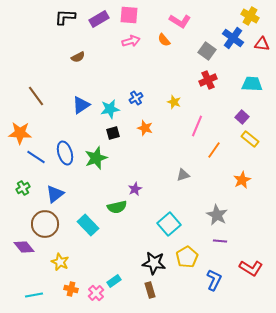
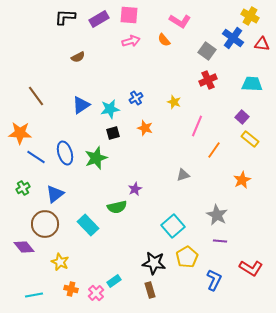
cyan square at (169, 224): moved 4 px right, 2 px down
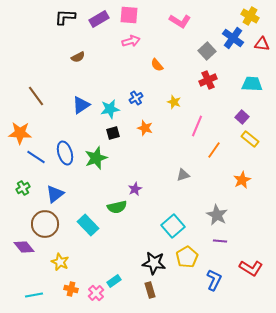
orange semicircle at (164, 40): moved 7 px left, 25 px down
gray square at (207, 51): rotated 12 degrees clockwise
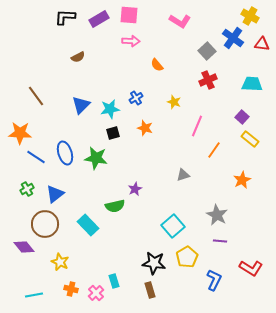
pink arrow at (131, 41): rotated 18 degrees clockwise
blue triangle at (81, 105): rotated 12 degrees counterclockwise
green star at (96, 158): rotated 30 degrees clockwise
green cross at (23, 188): moved 4 px right, 1 px down
green semicircle at (117, 207): moved 2 px left, 1 px up
cyan rectangle at (114, 281): rotated 72 degrees counterclockwise
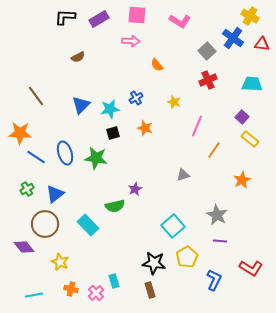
pink square at (129, 15): moved 8 px right
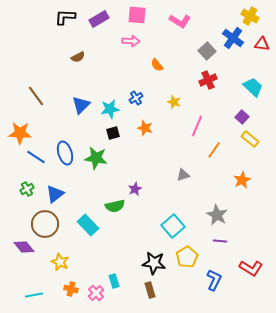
cyan trapezoid at (252, 84): moved 1 px right, 3 px down; rotated 40 degrees clockwise
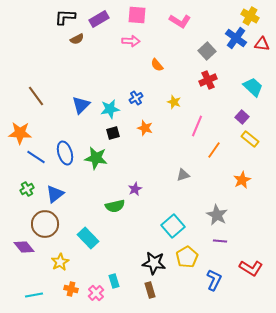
blue cross at (233, 38): moved 3 px right
brown semicircle at (78, 57): moved 1 px left, 18 px up
cyan rectangle at (88, 225): moved 13 px down
yellow star at (60, 262): rotated 18 degrees clockwise
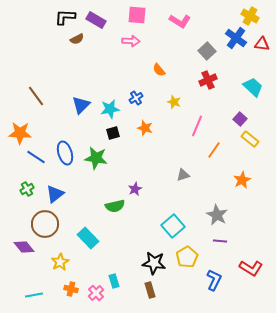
purple rectangle at (99, 19): moved 3 px left, 1 px down; rotated 60 degrees clockwise
orange semicircle at (157, 65): moved 2 px right, 5 px down
purple square at (242, 117): moved 2 px left, 2 px down
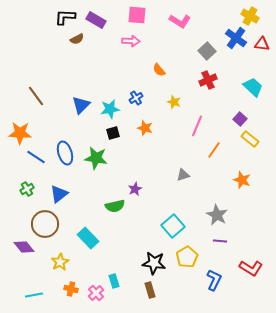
orange star at (242, 180): rotated 24 degrees counterclockwise
blue triangle at (55, 194): moved 4 px right
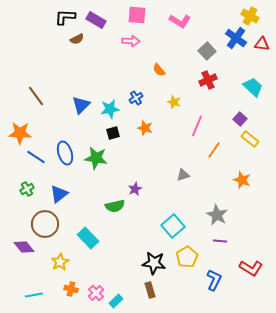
cyan rectangle at (114, 281): moved 2 px right, 20 px down; rotated 64 degrees clockwise
